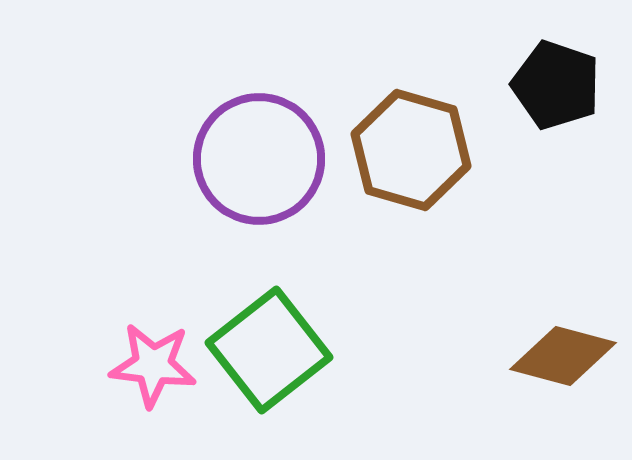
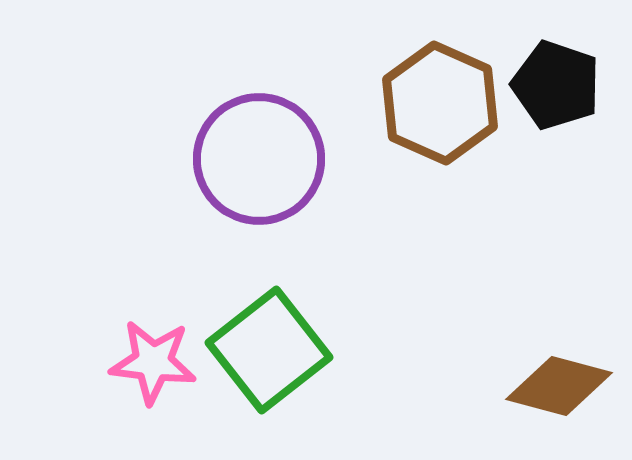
brown hexagon: moved 29 px right, 47 px up; rotated 8 degrees clockwise
brown diamond: moved 4 px left, 30 px down
pink star: moved 3 px up
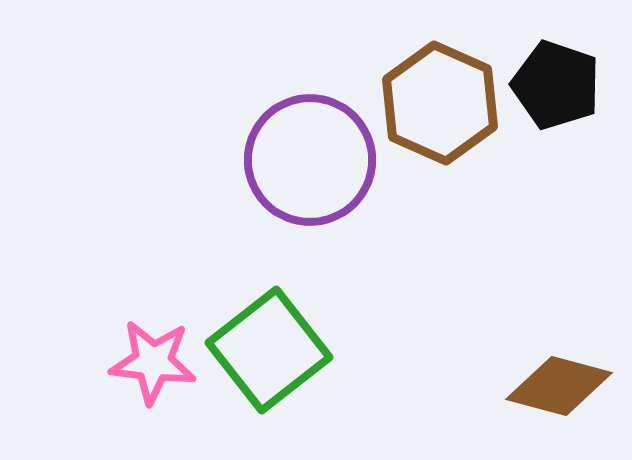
purple circle: moved 51 px right, 1 px down
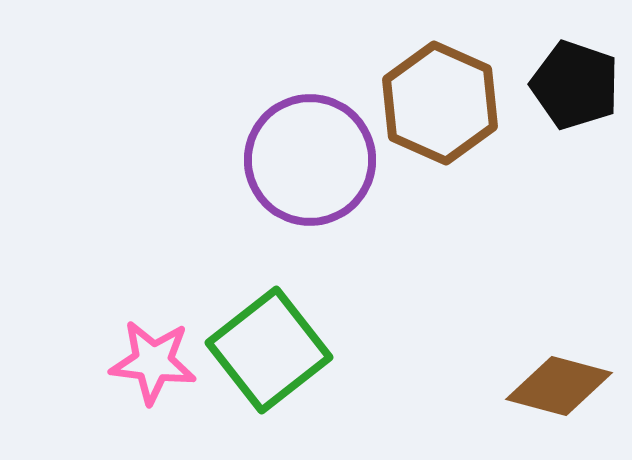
black pentagon: moved 19 px right
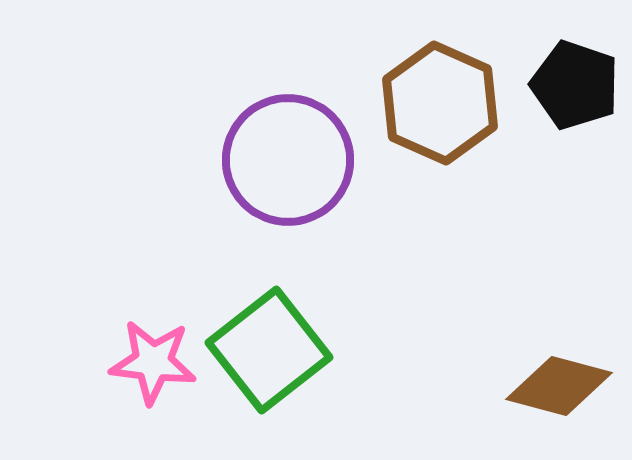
purple circle: moved 22 px left
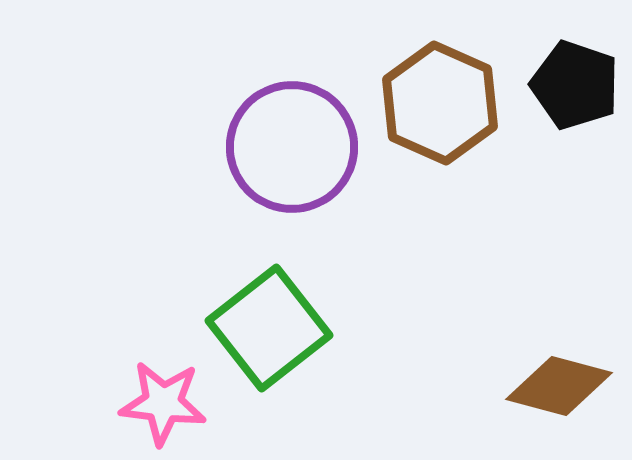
purple circle: moved 4 px right, 13 px up
green square: moved 22 px up
pink star: moved 10 px right, 41 px down
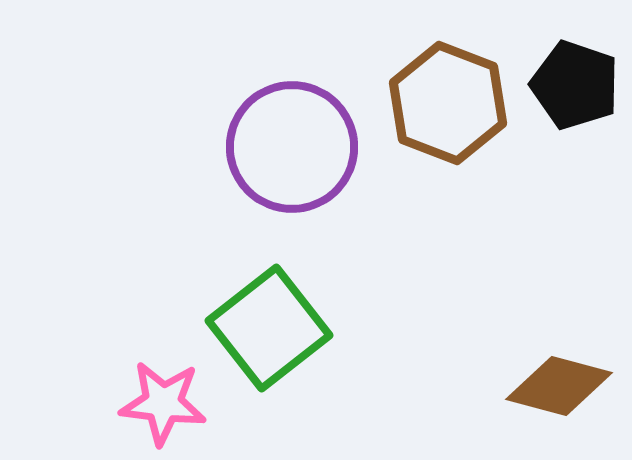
brown hexagon: moved 8 px right; rotated 3 degrees counterclockwise
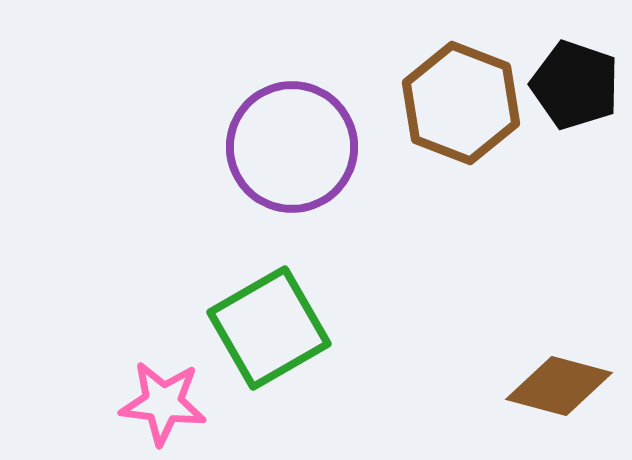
brown hexagon: moved 13 px right
green square: rotated 8 degrees clockwise
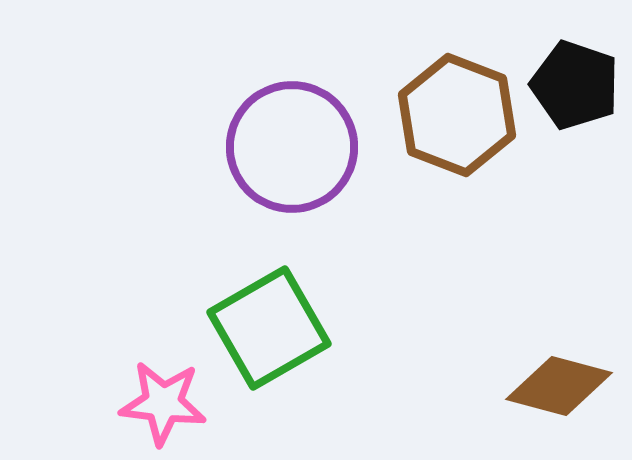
brown hexagon: moved 4 px left, 12 px down
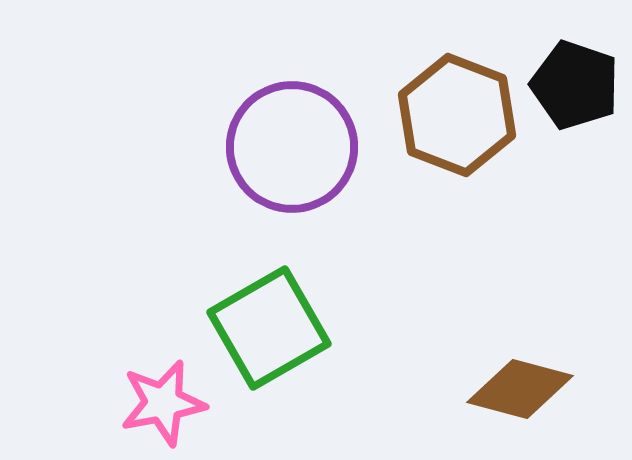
brown diamond: moved 39 px left, 3 px down
pink star: rotated 18 degrees counterclockwise
